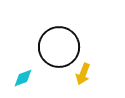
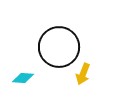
cyan diamond: rotated 25 degrees clockwise
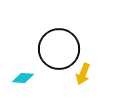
black circle: moved 2 px down
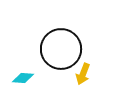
black circle: moved 2 px right
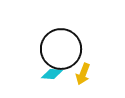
cyan diamond: moved 29 px right, 4 px up
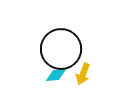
cyan diamond: moved 4 px right, 1 px down; rotated 10 degrees counterclockwise
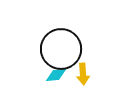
yellow arrow: rotated 25 degrees counterclockwise
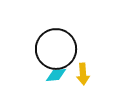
black circle: moved 5 px left
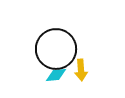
yellow arrow: moved 2 px left, 4 px up
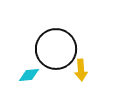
cyan diamond: moved 27 px left
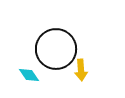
cyan diamond: rotated 60 degrees clockwise
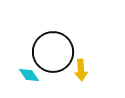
black circle: moved 3 px left, 3 px down
